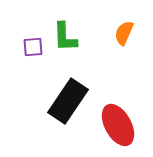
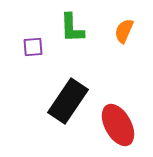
orange semicircle: moved 2 px up
green L-shape: moved 7 px right, 9 px up
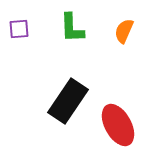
purple square: moved 14 px left, 18 px up
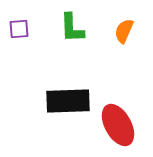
black rectangle: rotated 54 degrees clockwise
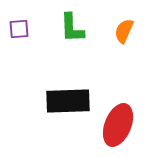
red ellipse: rotated 51 degrees clockwise
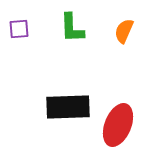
black rectangle: moved 6 px down
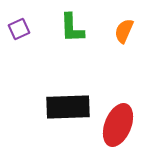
purple square: rotated 20 degrees counterclockwise
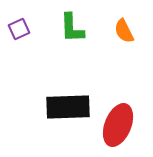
orange semicircle: rotated 50 degrees counterclockwise
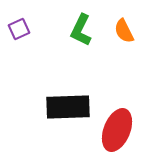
green L-shape: moved 9 px right, 2 px down; rotated 28 degrees clockwise
red ellipse: moved 1 px left, 5 px down
